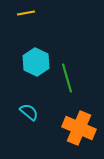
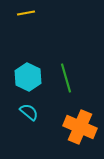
cyan hexagon: moved 8 px left, 15 px down
green line: moved 1 px left
orange cross: moved 1 px right, 1 px up
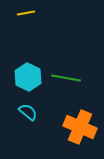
green line: rotated 64 degrees counterclockwise
cyan semicircle: moved 1 px left
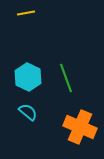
green line: rotated 60 degrees clockwise
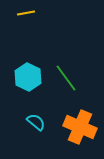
green line: rotated 16 degrees counterclockwise
cyan semicircle: moved 8 px right, 10 px down
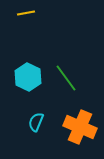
cyan semicircle: rotated 108 degrees counterclockwise
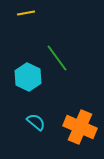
green line: moved 9 px left, 20 px up
cyan semicircle: rotated 108 degrees clockwise
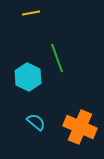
yellow line: moved 5 px right
green line: rotated 16 degrees clockwise
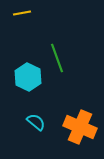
yellow line: moved 9 px left
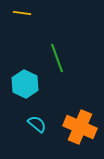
yellow line: rotated 18 degrees clockwise
cyan hexagon: moved 3 px left, 7 px down
cyan semicircle: moved 1 px right, 2 px down
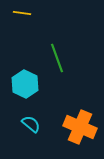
cyan semicircle: moved 6 px left
